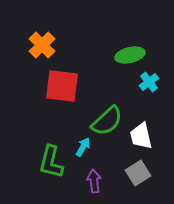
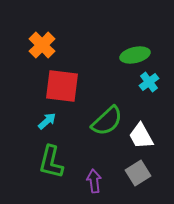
green ellipse: moved 5 px right
white trapezoid: rotated 16 degrees counterclockwise
cyan arrow: moved 36 px left, 26 px up; rotated 18 degrees clockwise
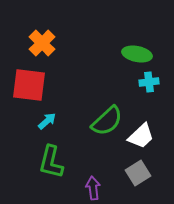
orange cross: moved 2 px up
green ellipse: moved 2 px right, 1 px up; rotated 24 degrees clockwise
cyan cross: rotated 30 degrees clockwise
red square: moved 33 px left, 1 px up
white trapezoid: rotated 104 degrees counterclockwise
purple arrow: moved 1 px left, 7 px down
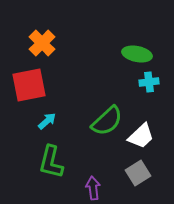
red square: rotated 18 degrees counterclockwise
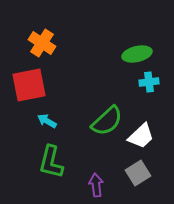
orange cross: rotated 12 degrees counterclockwise
green ellipse: rotated 24 degrees counterclockwise
cyan arrow: rotated 108 degrees counterclockwise
purple arrow: moved 3 px right, 3 px up
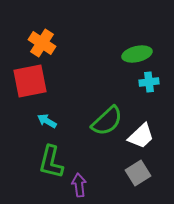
red square: moved 1 px right, 4 px up
purple arrow: moved 17 px left
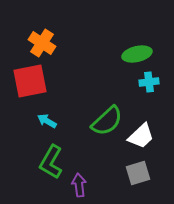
green L-shape: rotated 16 degrees clockwise
gray square: rotated 15 degrees clockwise
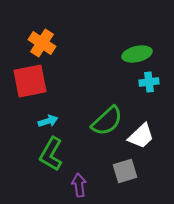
cyan arrow: moved 1 px right; rotated 132 degrees clockwise
green L-shape: moved 8 px up
gray square: moved 13 px left, 2 px up
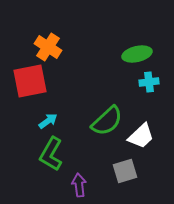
orange cross: moved 6 px right, 4 px down
cyan arrow: rotated 18 degrees counterclockwise
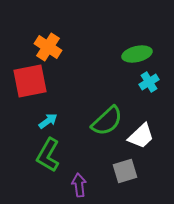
cyan cross: rotated 24 degrees counterclockwise
green L-shape: moved 3 px left, 1 px down
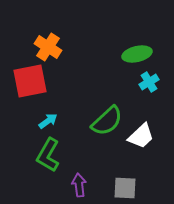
gray square: moved 17 px down; rotated 20 degrees clockwise
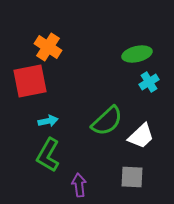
cyan arrow: rotated 24 degrees clockwise
gray square: moved 7 px right, 11 px up
